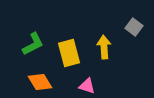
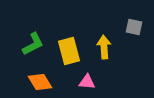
gray square: rotated 24 degrees counterclockwise
yellow rectangle: moved 2 px up
pink triangle: moved 4 px up; rotated 12 degrees counterclockwise
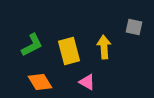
green L-shape: moved 1 px left, 1 px down
pink triangle: rotated 24 degrees clockwise
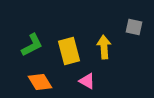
pink triangle: moved 1 px up
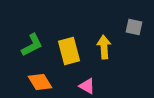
pink triangle: moved 5 px down
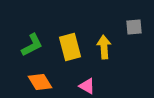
gray square: rotated 18 degrees counterclockwise
yellow rectangle: moved 1 px right, 4 px up
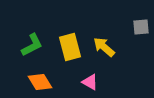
gray square: moved 7 px right
yellow arrow: rotated 45 degrees counterclockwise
pink triangle: moved 3 px right, 4 px up
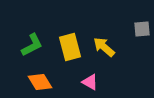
gray square: moved 1 px right, 2 px down
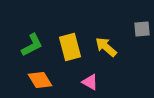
yellow arrow: moved 2 px right
orange diamond: moved 2 px up
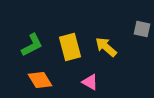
gray square: rotated 18 degrees clockwise
